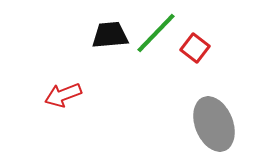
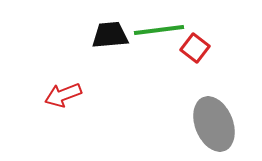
green line: moved 3 px right, 3 px up; rotated 39 degrees clockwise
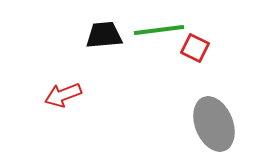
black trapezoid: moved 6 px left
red square: rotated 12 degrees counterclockwise
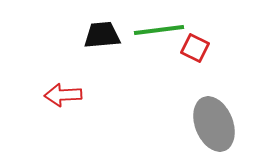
black trapezoid: moved 2 px left
red arrow: rotated 18 degrees clockwise
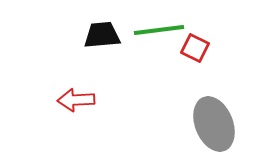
red arrow: moved 13 px right, 5 px down
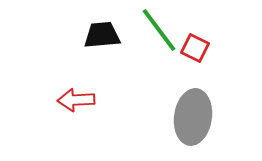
green line: rotated 60 degrees clockwise
gray ellipse: moved 21 px left, 7 px up; rotated 30 degrees clockwise
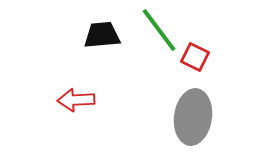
red square: moved 9 px down
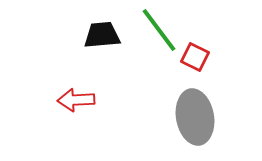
gray ellipse: moved 2 px right; rotated 18 degrees counterclockwise
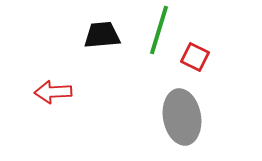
green line: rotated 54 degrees clockwise
red arrow: moved 23 px left, 8 px up
gray ellipse: moved 13 px left
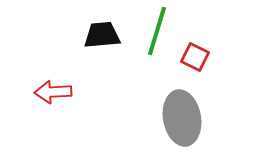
green line: moved 2 px left, 1 px down
gray ellipse: moved 1 px down
